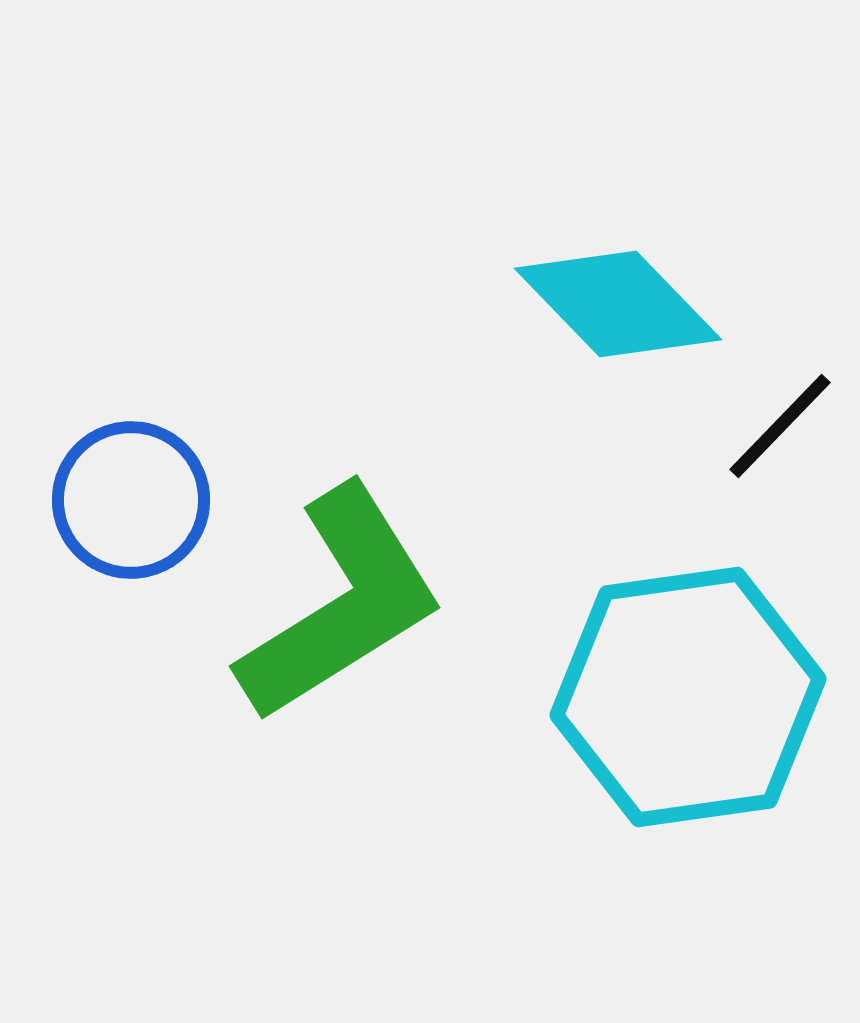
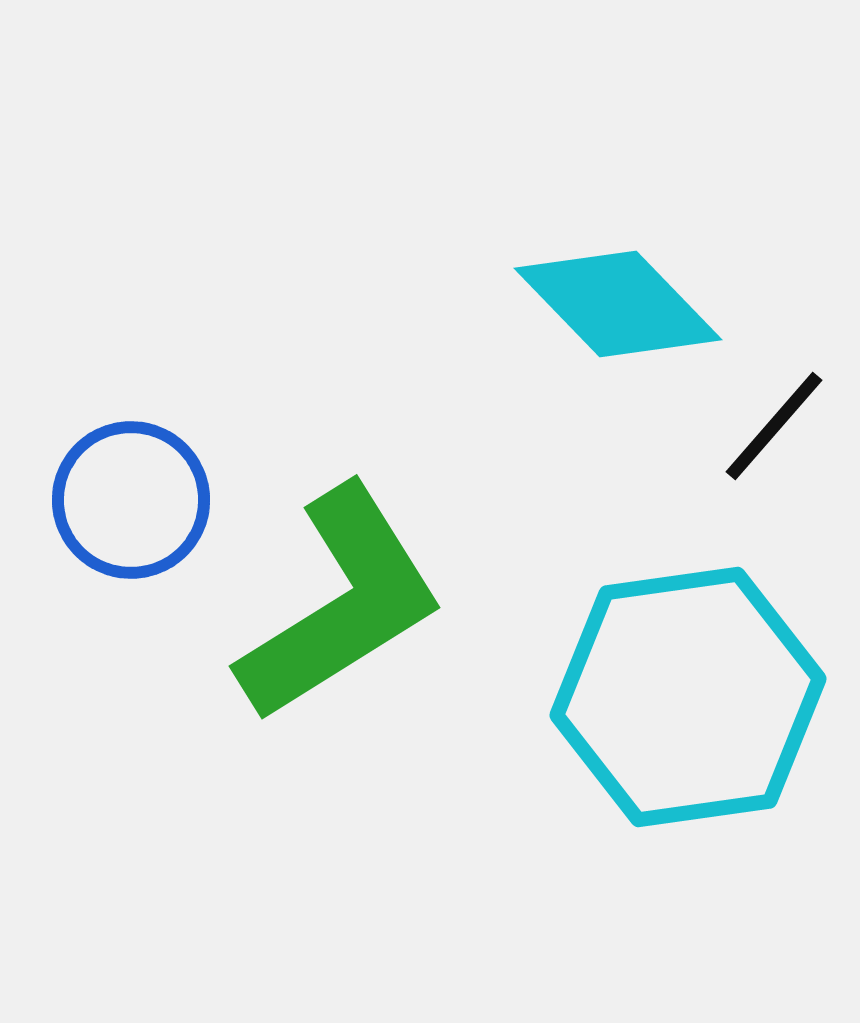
black line: moved 6 px left; rotated 3 degrees counterclockwise
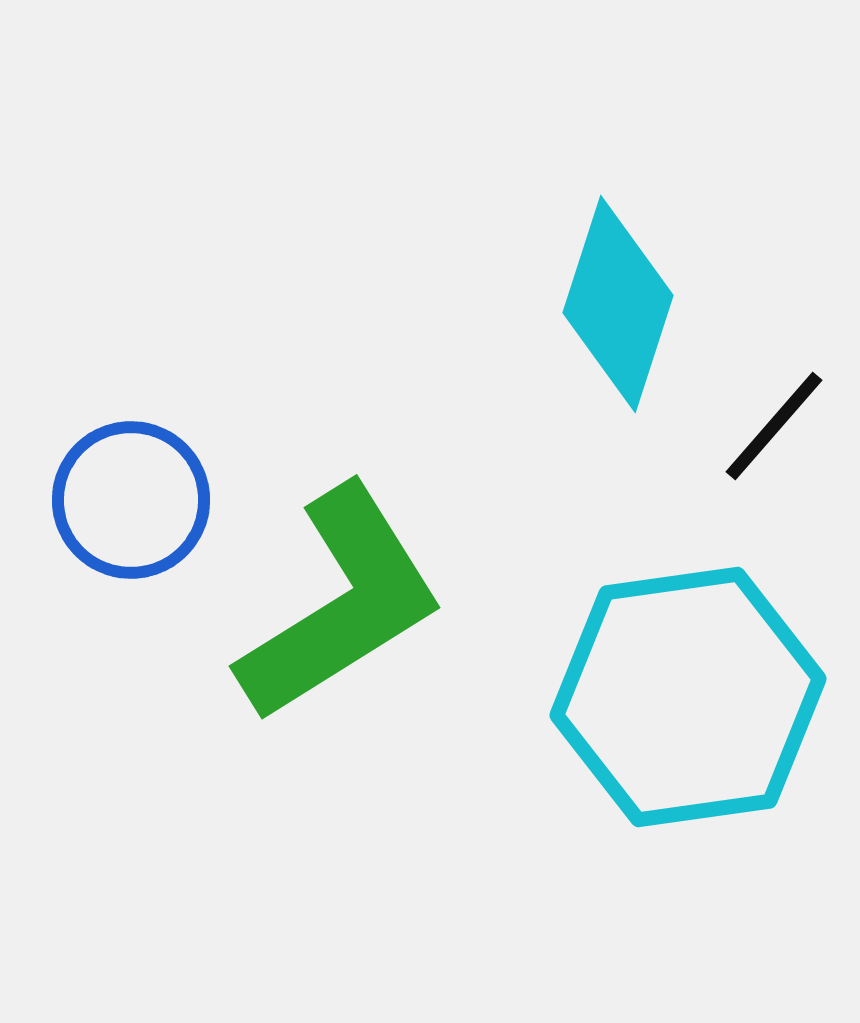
cyan diamond: rotated 62 degrees clockwise
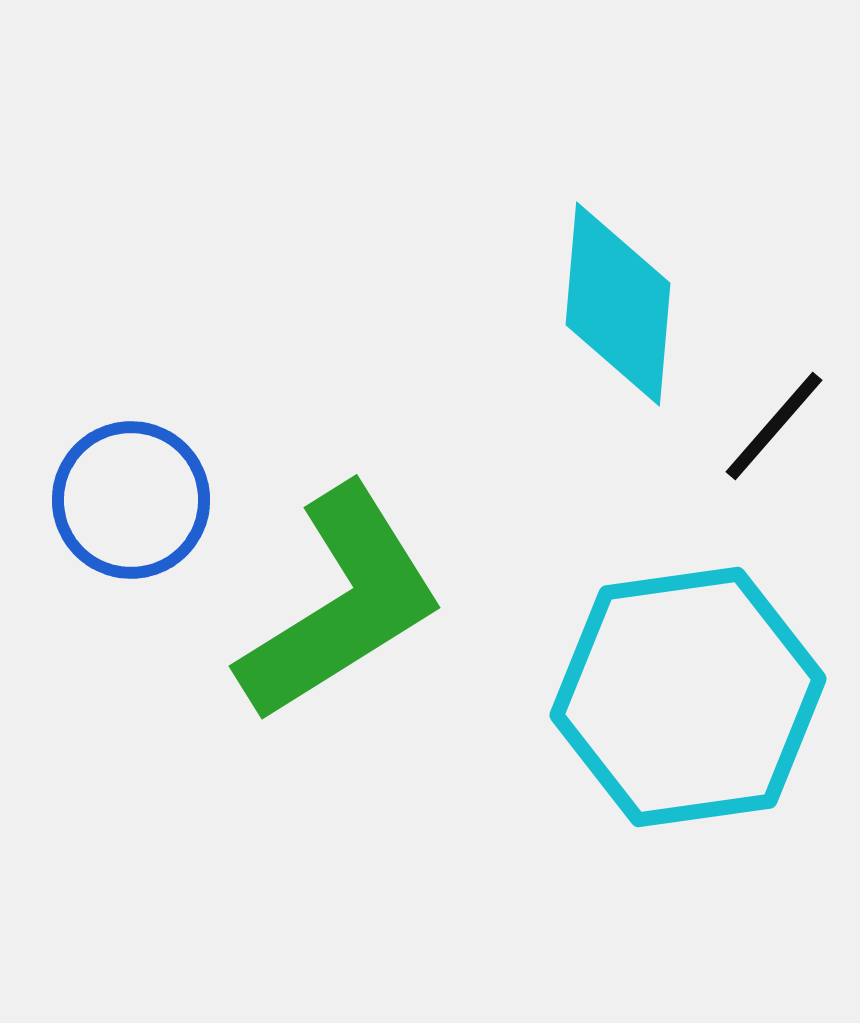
cyan diamond: rotated 13 degrees counterclockwise
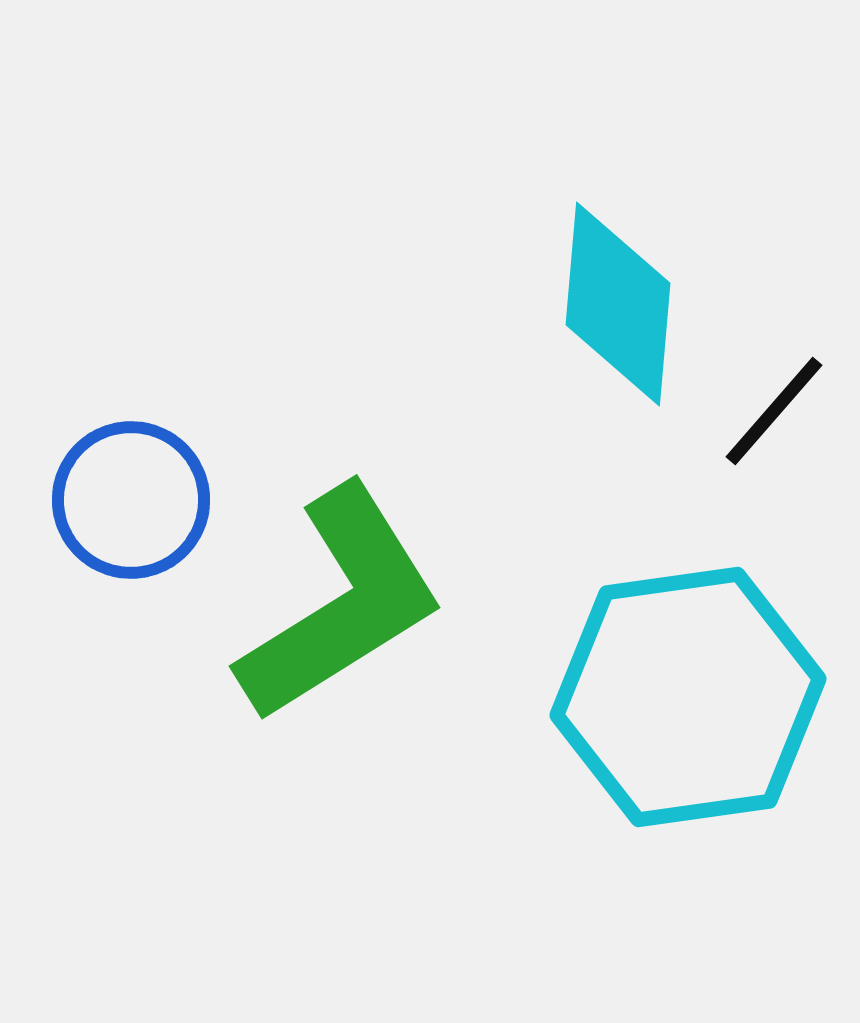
black line: moved 15 px up
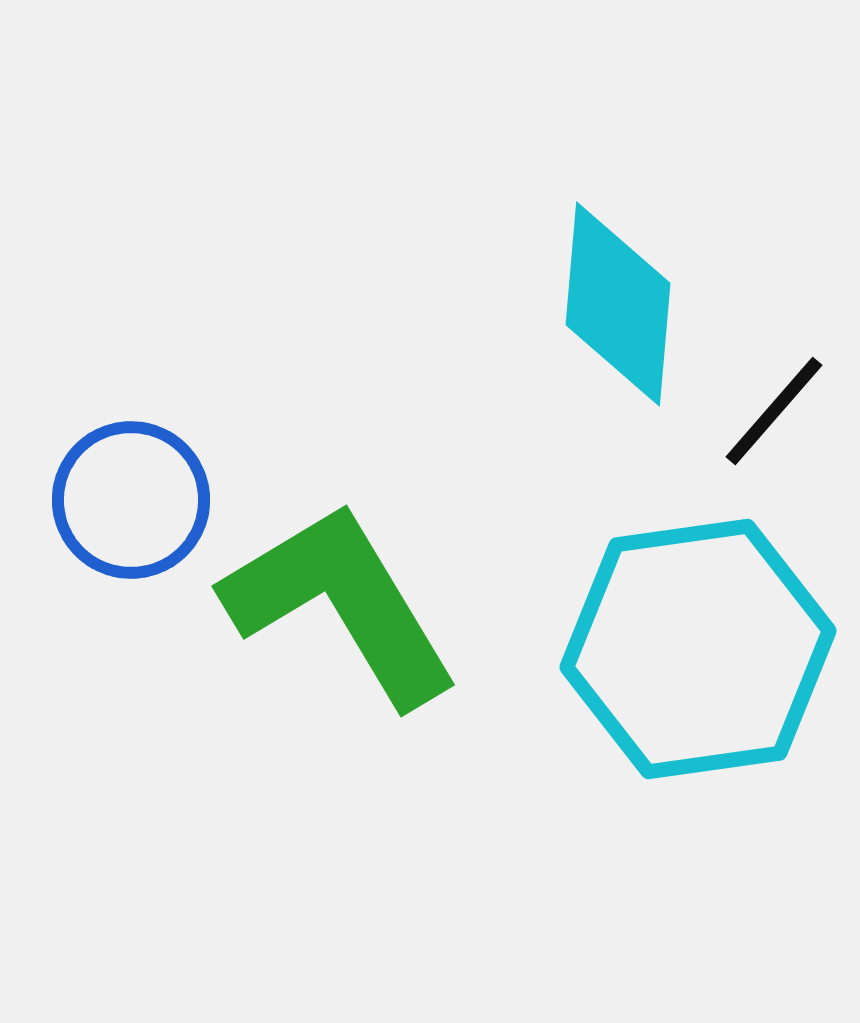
green L-shape: rotated 89 degrees counterclockwise
cyan hexagon: moved 10 px right, 48 px up
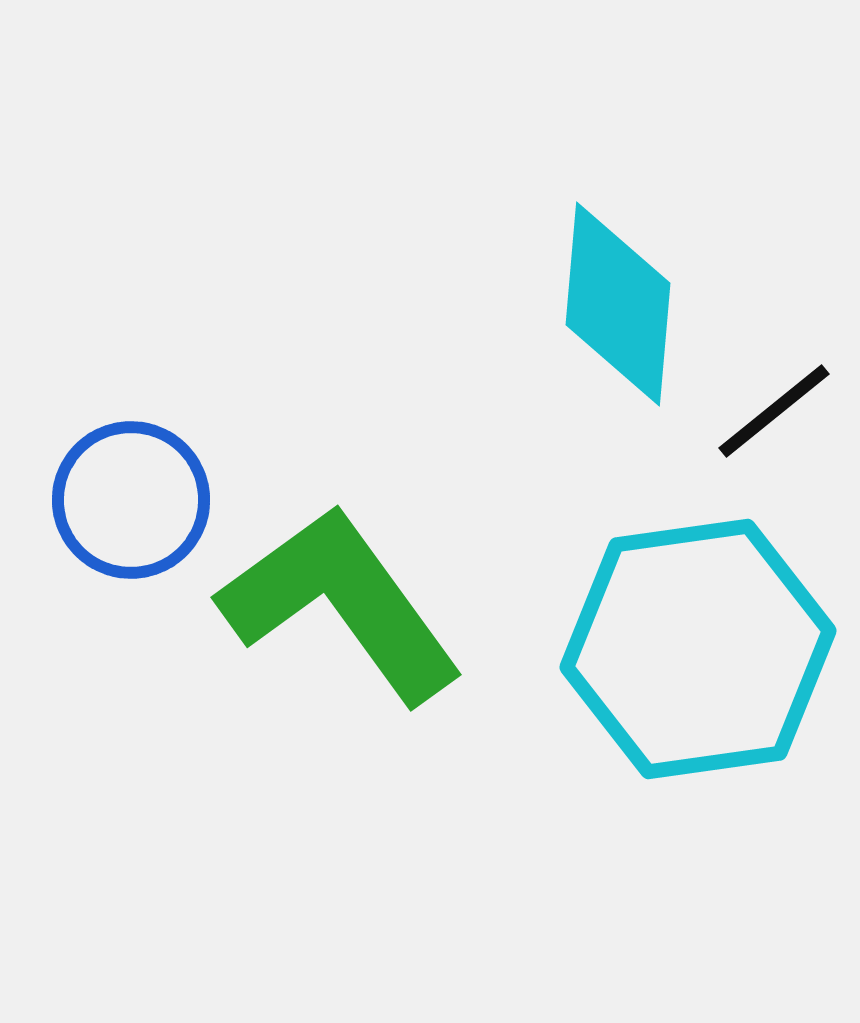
black line: rotated 10 degrees clockwise
green L-shape: rotated 5 degrees counterclockwise
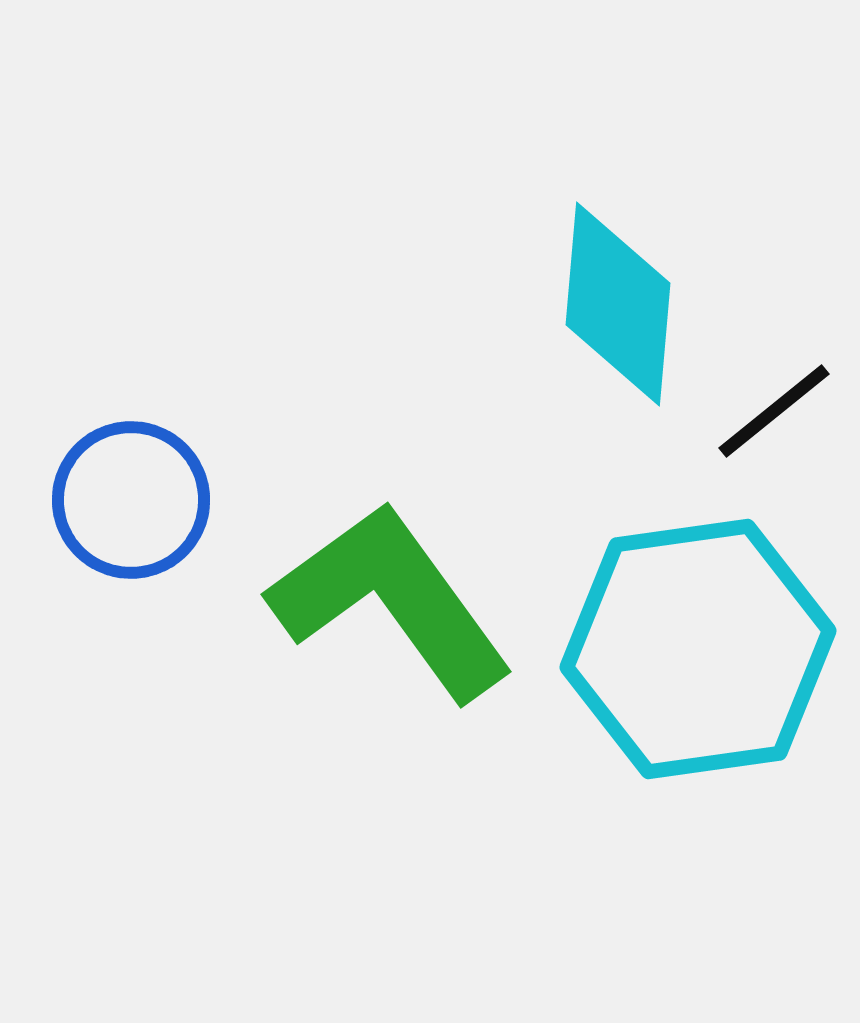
green L-shape: moved 50 px right, 3 px up
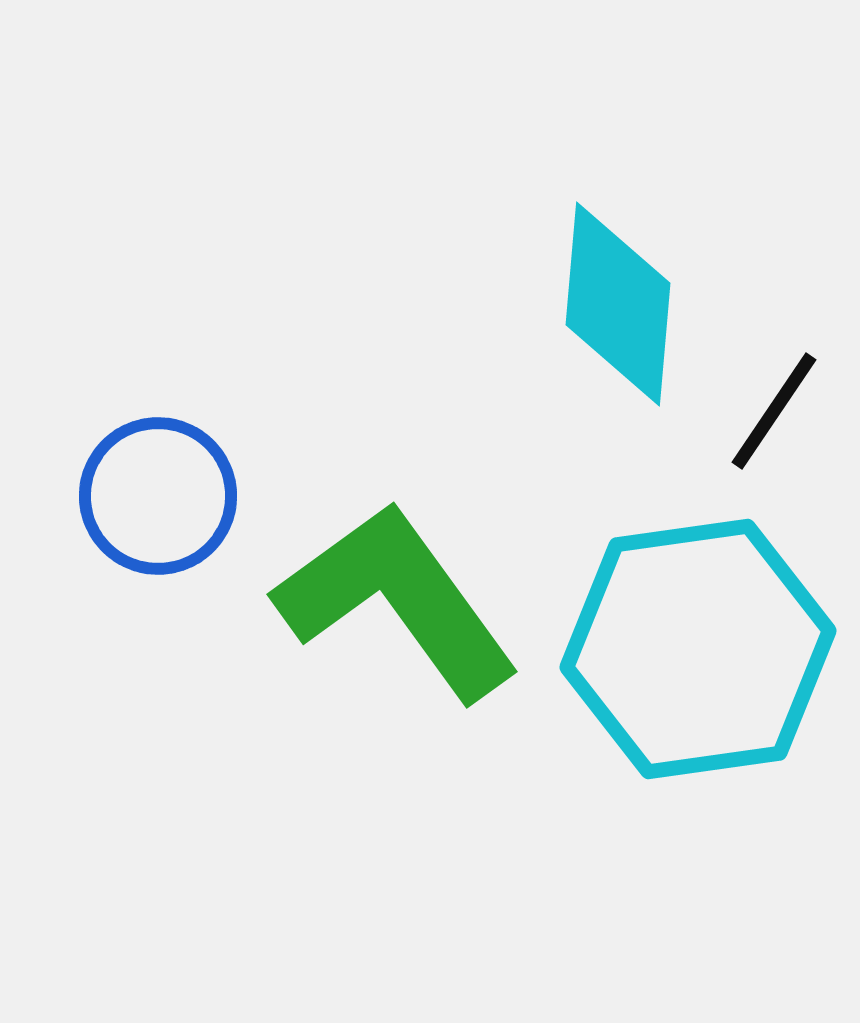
black line: rotated 17 degrees counterclockwise
blue circle: moved 27 px right, 4 px up
green L-shape: moved 6 px right
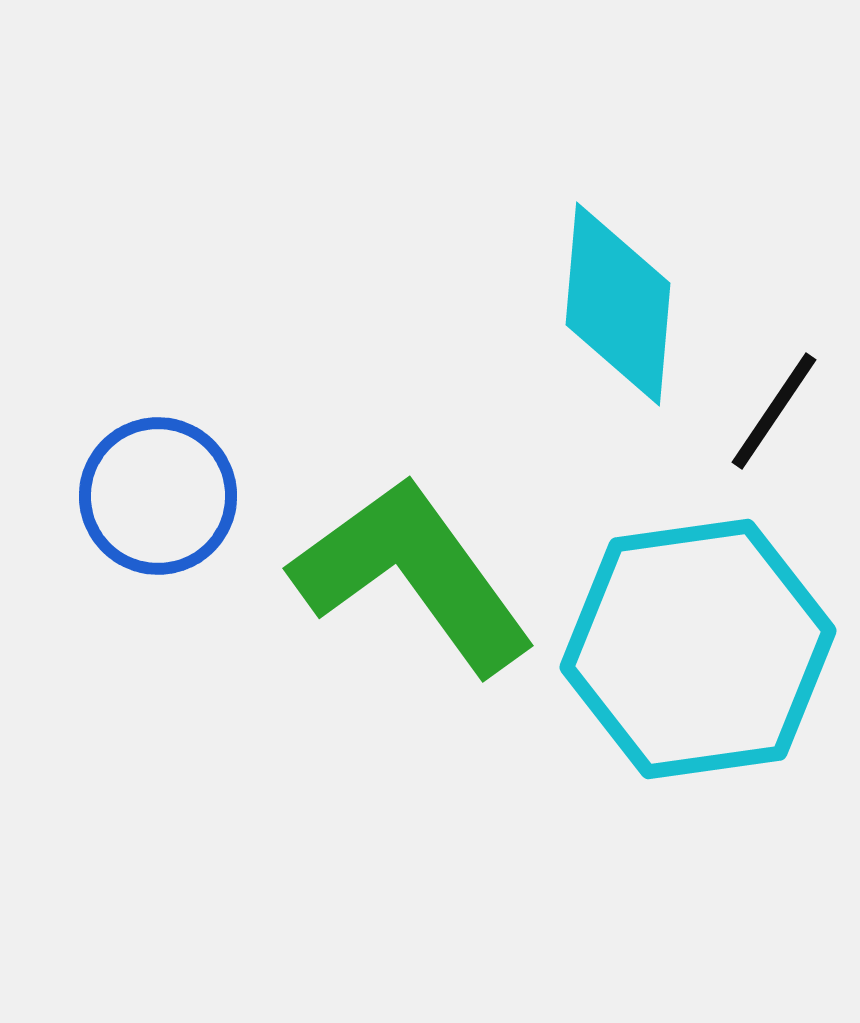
green L-shape: moved 16 px right, 26 px up
